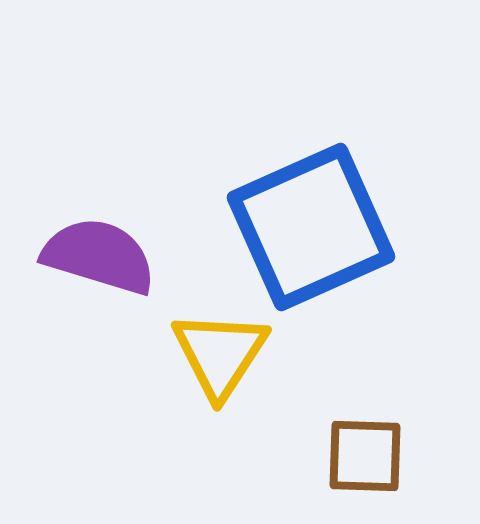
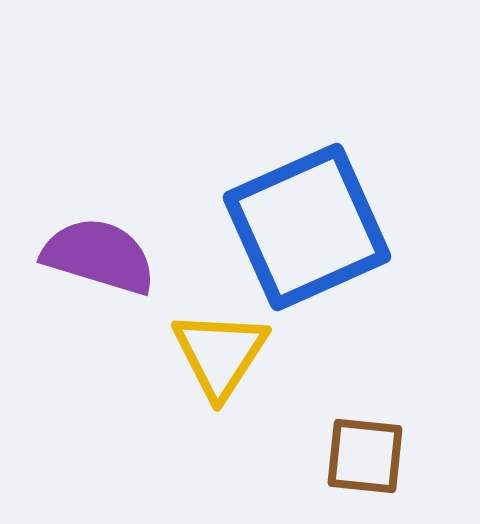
blue square: moved 4 px left
brown square: rotated 4 degrees clockwise
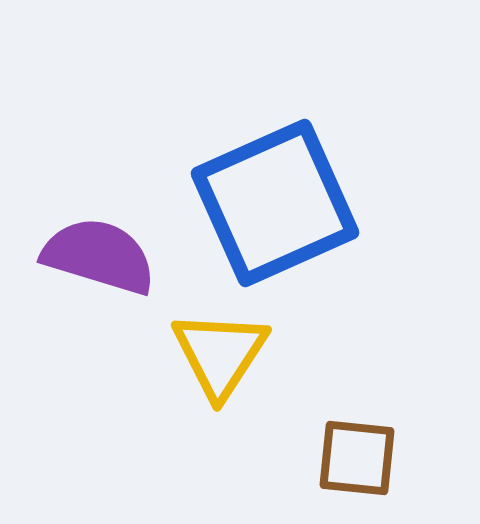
blue square: moved 32 px left, 24 px up
brown square: moved 8 px left, 2 px down
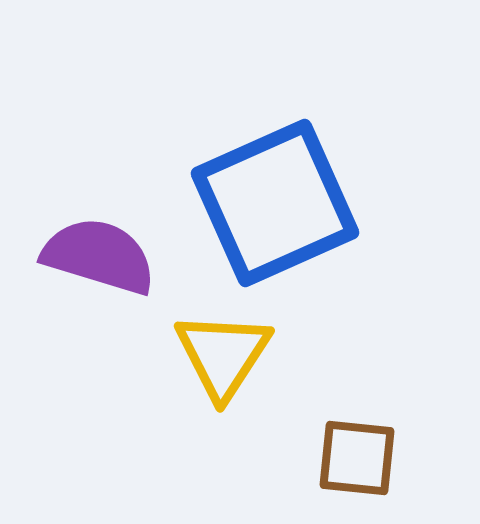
yellow triangle: moved 3 px right, 1 px down
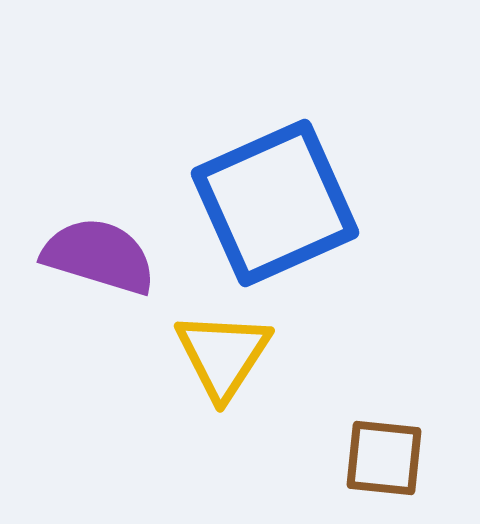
brown square: moved 27 px right
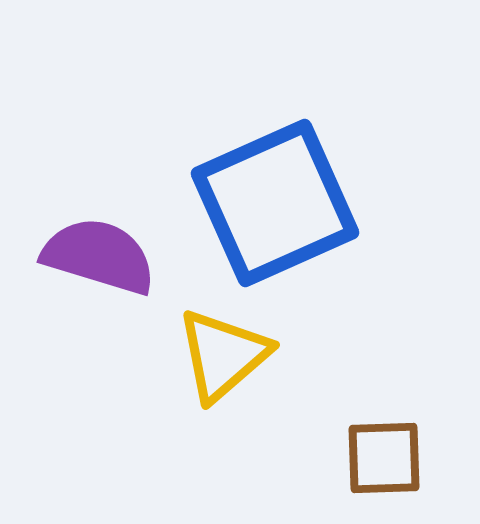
yellow triangle: rotated 16 degrees clockwise
brown square: rotated 8 degrees counterclockwise
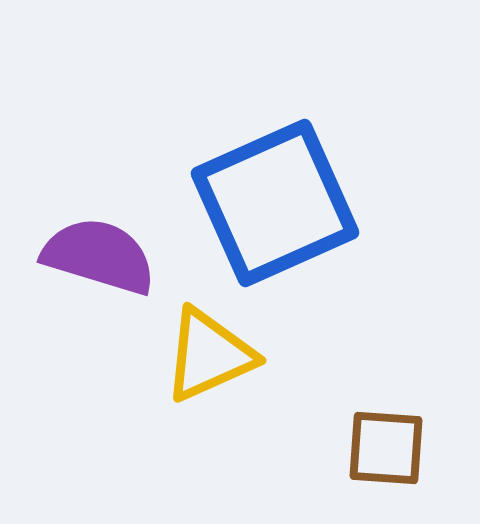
yellow triangle: moved 14 px left; rotated 17 degrees clockwise
brown square: moved 2 px right, 10 px up; rotated 6 degrees clockwise
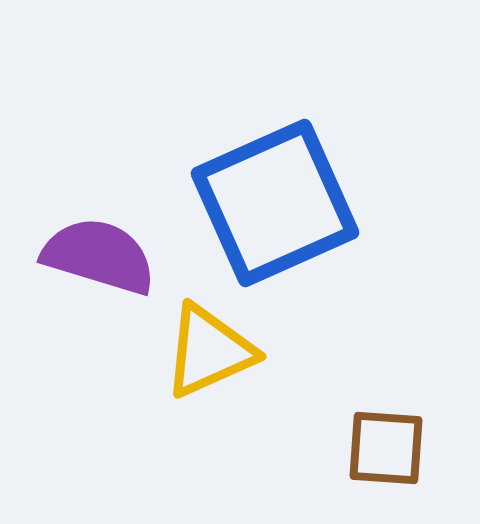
yellow triangle: moved 4 px up
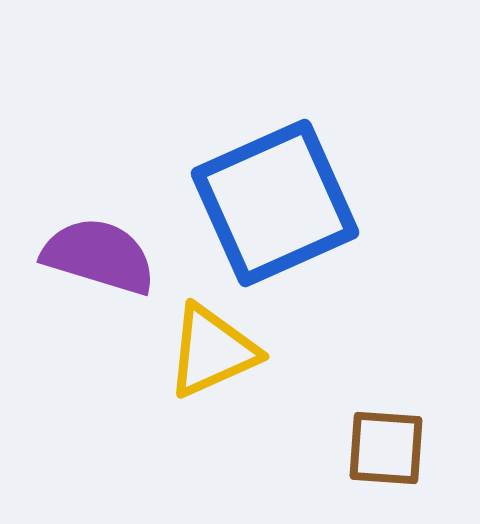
yellow triangle: moved 3 px right
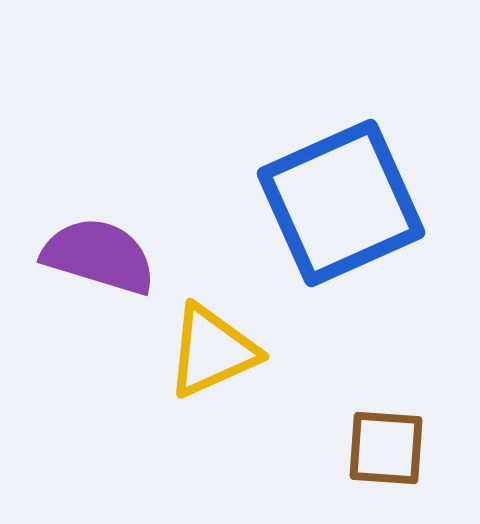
blue square: moved 66 px right
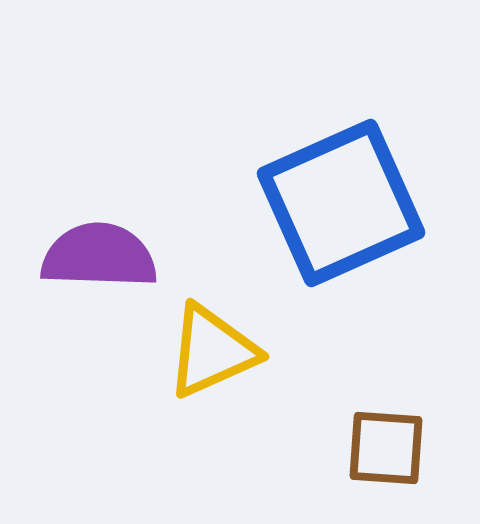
purple semicircle: rotated 15 degrees counterclockwise
